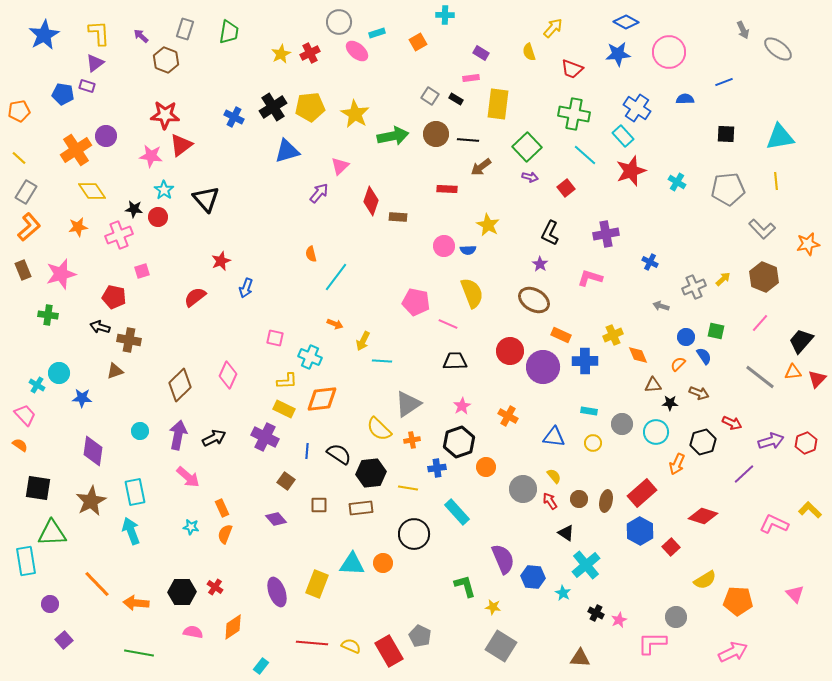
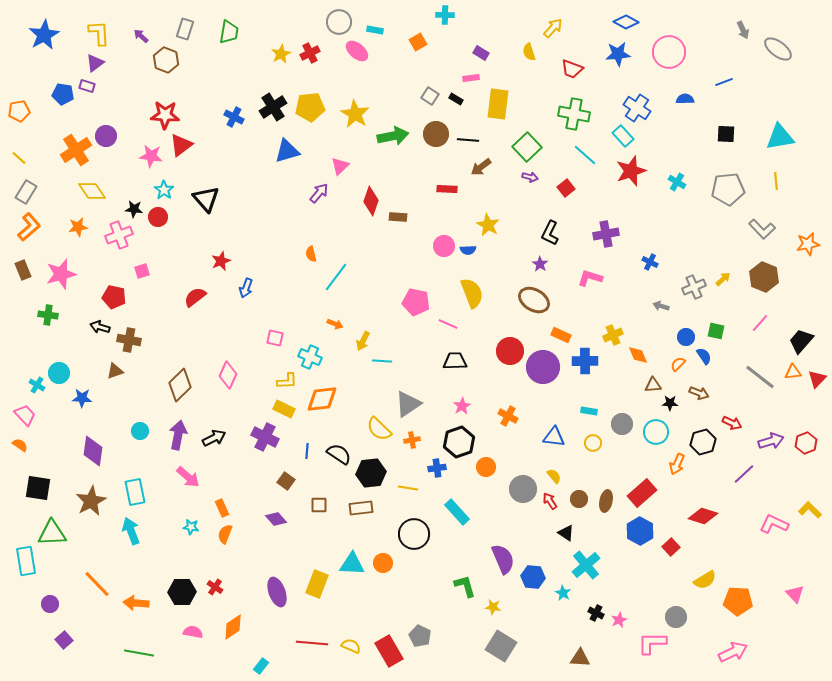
cyan rectangle at (377, 33): moved 2 px left, 3 px up; rotated 28 degrees clockwise
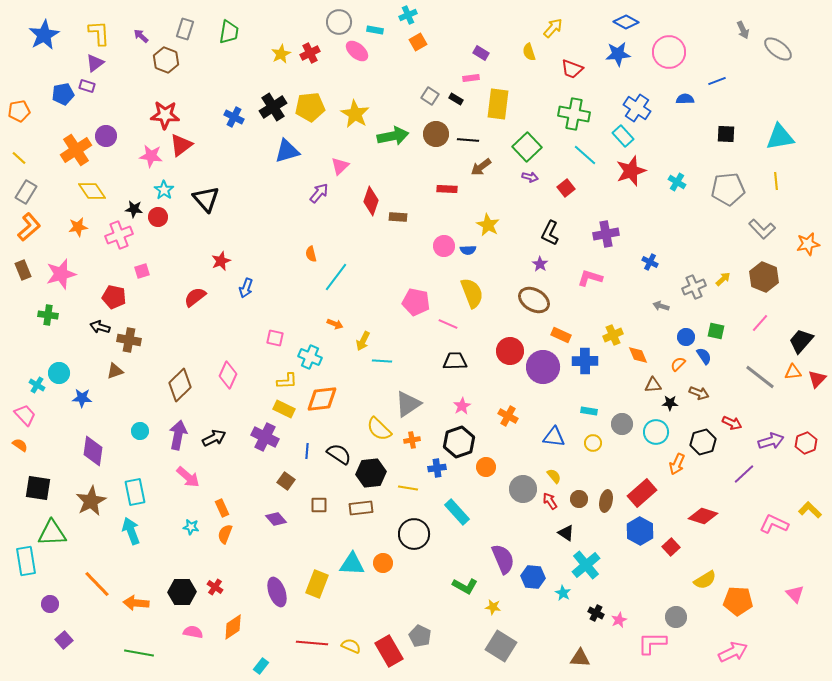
cyan cross at (445, 15): moved 37 px left; rotated 24 degrees counterclockwise
blue line at (724, 82): moved 7 px left, 1 px up
blue pentagon at (63, 94): rotated 20 degrees counterclockwise
green L-shape at (465, 586): rotated 135 degrees clockwise
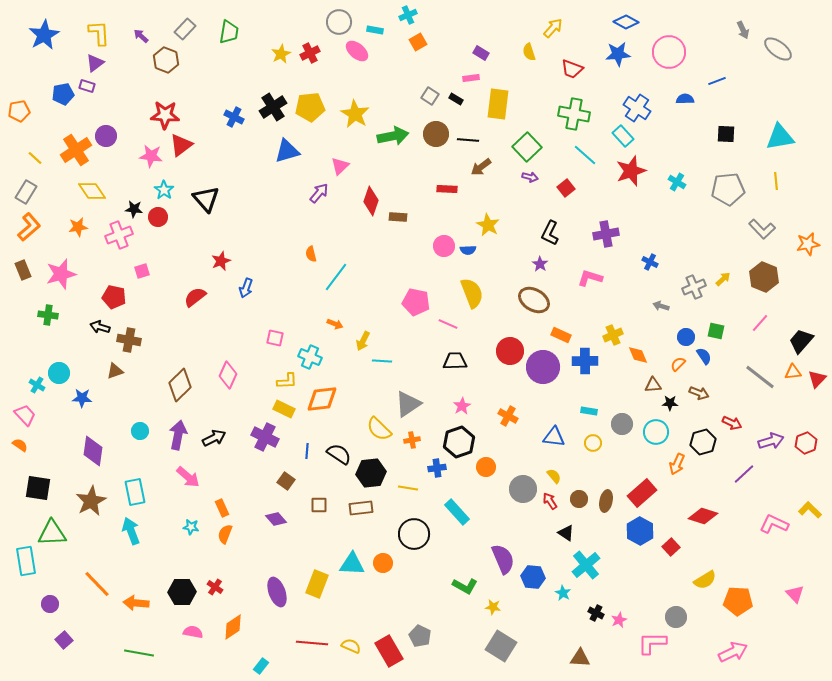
gray rectangle at (185, 29): rotated 25 degrees clockwise
yellow line at (19, 158): moved 16 px right
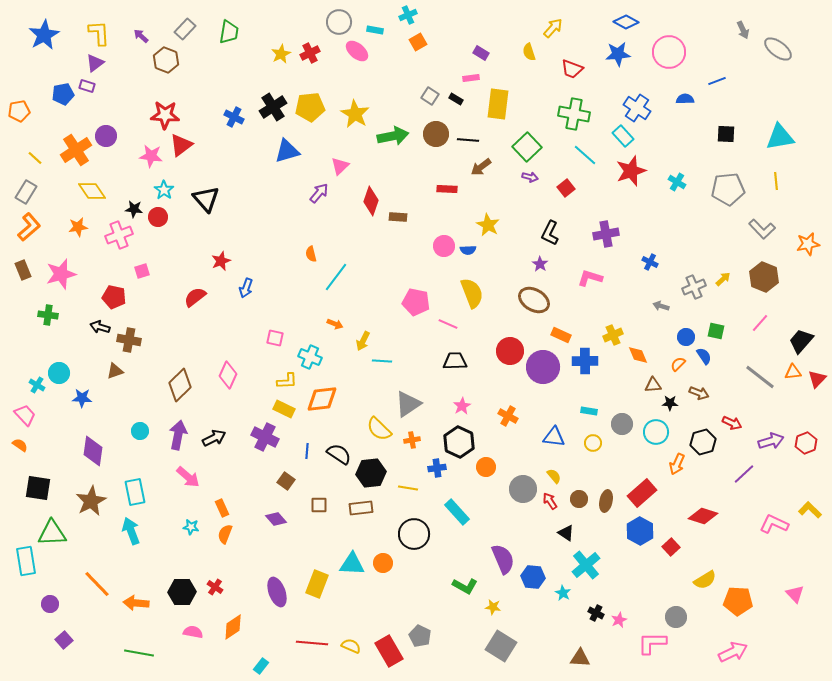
black hexagon at (459, 442): rotated 16 degrees counterclockwise
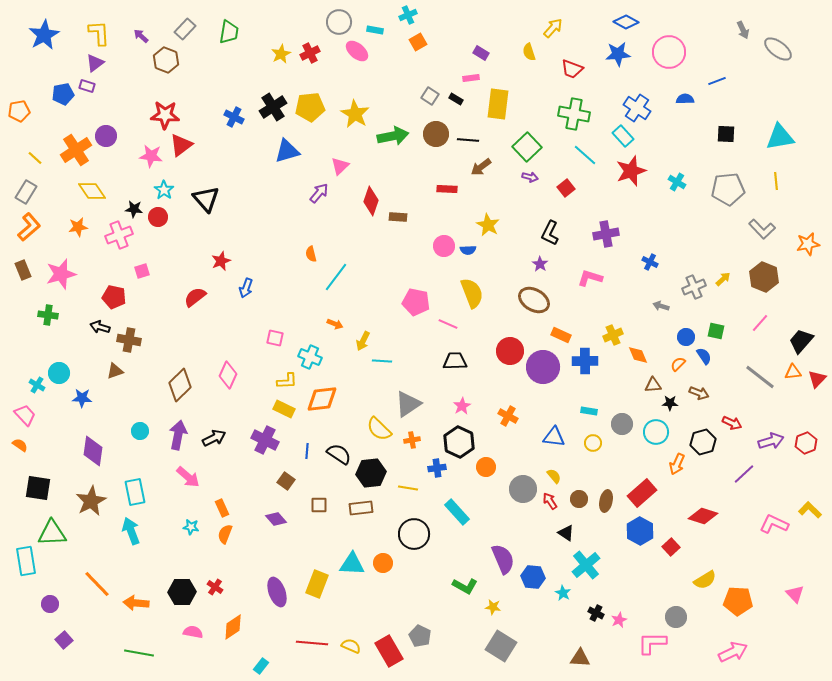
purple cross at (265, 437): moved 3 px down
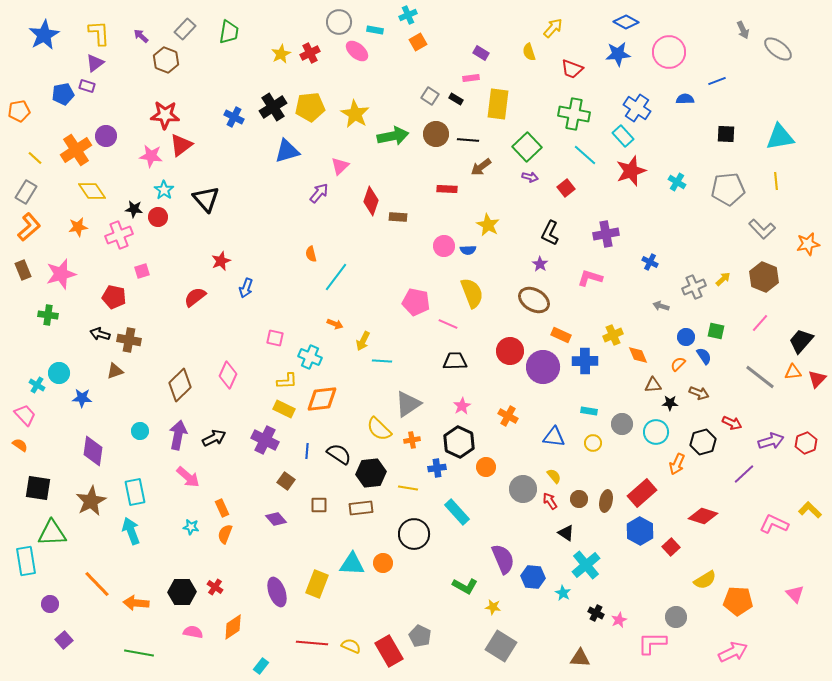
black arrow at (100, 327): moved 7 px down
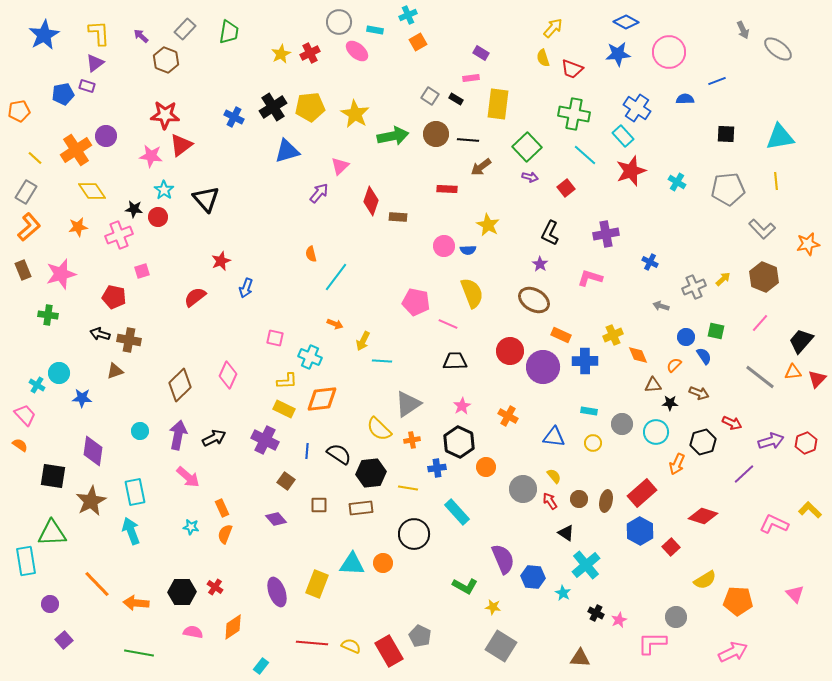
yellow semicircle at (529, 52): moved 14 px right, 6 px down
orange semicircle at (678, 364): moved 4 px left, 1 px down
black square at (38, 488): moved 15 px right, 12 px up
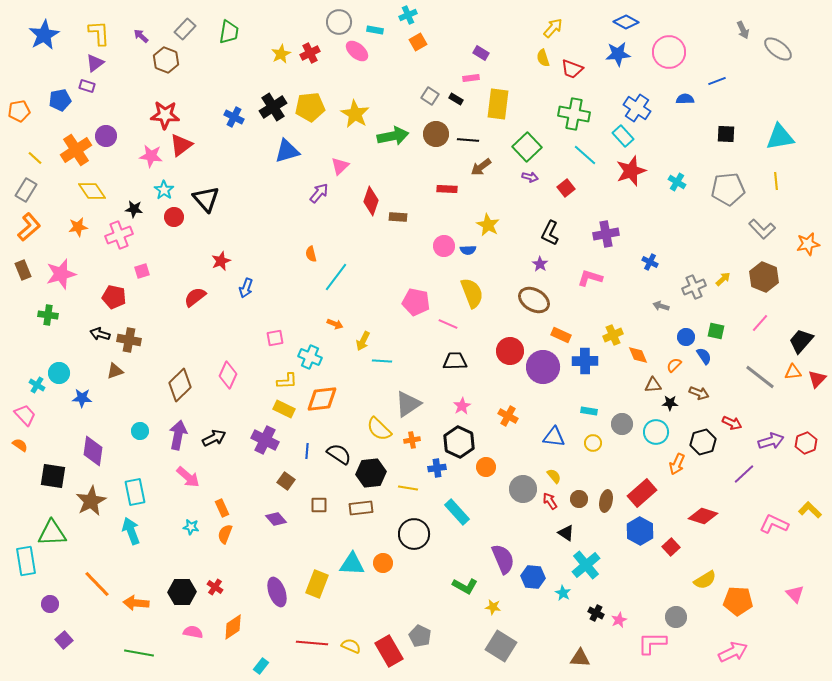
blue pentagon at (63, 94): moved 3 px left, 6 px down
gray rectangle at (26, 192): moved 2 px up
red circle at (158, 217): moved 16 px right
pink square at (275, 338): rotated 24 degrees counterclockwise
